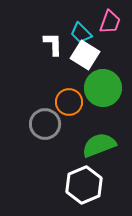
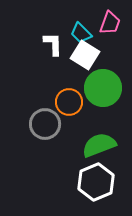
pink trapezoid: moved 1 px down
white hexagon: moved 12 px right, 3 px up
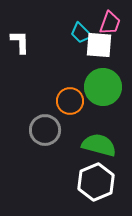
white L-shape: moved 33 px left, 2 px up
white square: moved 14 px right, 10 px up; rotated 28 degrees counterclockwise
green circle: moved 1 px up
orange circle: moved 1 px right, 1 px up
gray circle: moved 6 px down
green semicircle: rotated 36 degrees clockwise
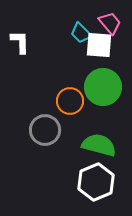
pink trapezoid: rotated 60 degrees counterclockwise
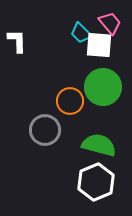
white L-shape: moved 3 px left, 1 px up
